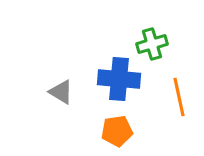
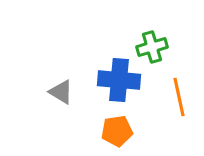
green cross: moved 3 px down
blue cross: moved 1 px down
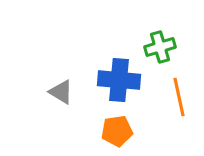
green cross: moved 8 px right
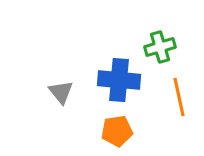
gray triangle: rotated 20 degrees clockwise
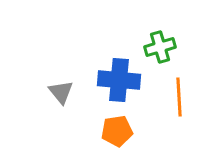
orange line: rotated 9 degrees clockwise
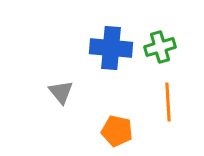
blue cross: moved 8 px left, 32 px up
orange line: moved 11 px left, 5 px down
orange pentagon: rotated 20 degrees clockwise
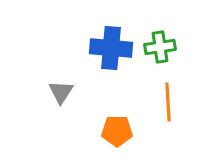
green cross: rotated 8 degrees clockwise
gray triangle: rotated 12 degrees clockwise
orange pentagon: rotated 12 degrees counterclockwise
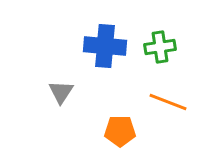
blue cross: moved 6 px left, 2 px up
orange line: rotated 66 degrees counterclockwise
orange pentagon: moved 3 px right
